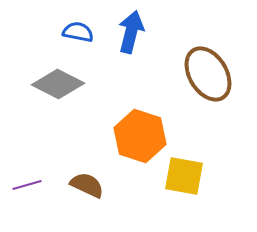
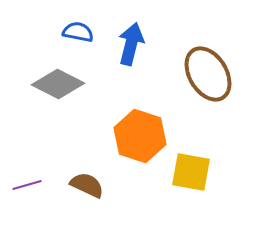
blue arrow: moved 12 px down
yellow square: moved 7 px right, 4 px up
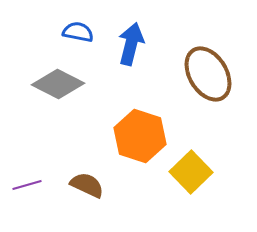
yellow square: rotated 36 degrees clockwise
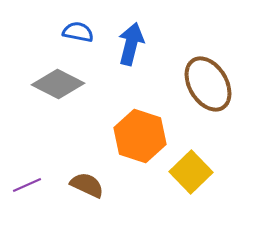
brown ellipse: moved 10 px down
purple line: rotated 8 degrees counterclockwise
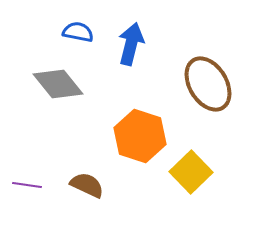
gray diamond: rotated 24 degrees clockwise
purple line: rotated 32 degrees clockwise
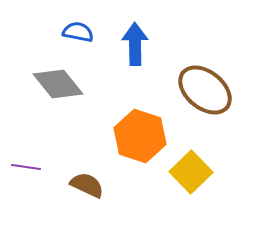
blue arrow: moved 4 px right; rotated 15 degrees counterclockwise
brown ellipse: moved 3 px left, 6 px down; rotated 20 degrees counterclockwise
purple line: moved 1 px left, 18 px up
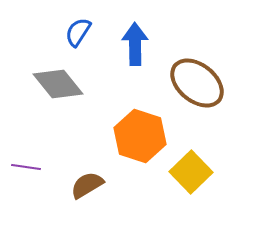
blue semicircle: rotated 68 degrees counterclockwise
brown ellipse: moved 8 px left, 7 px up
brown semicircle: rotated 56 degrees counterclockwise
